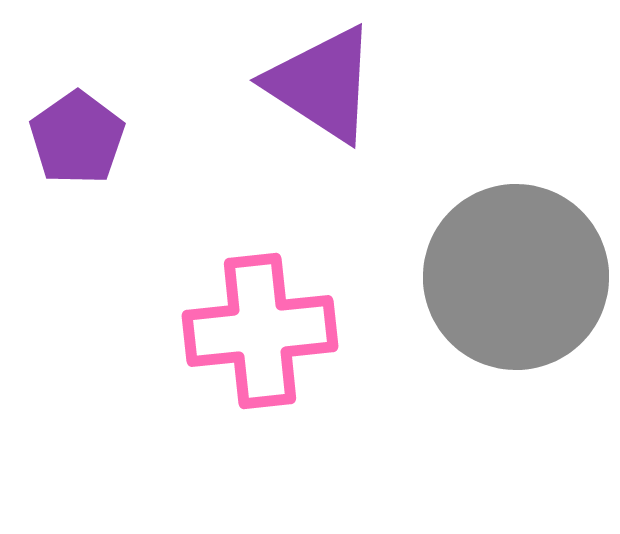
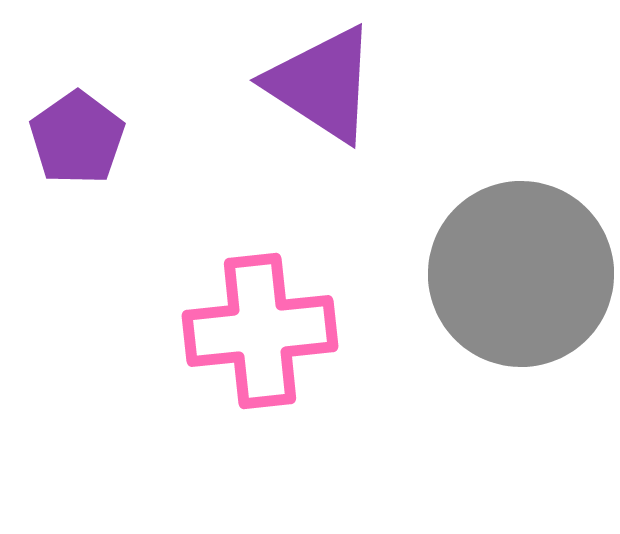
gray circle: moved 5 px right, 3 px up
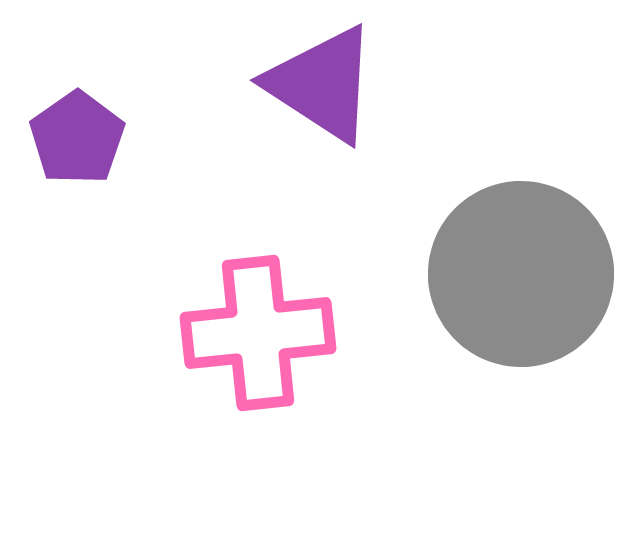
pink cross: moved 2 px left, 2 px down
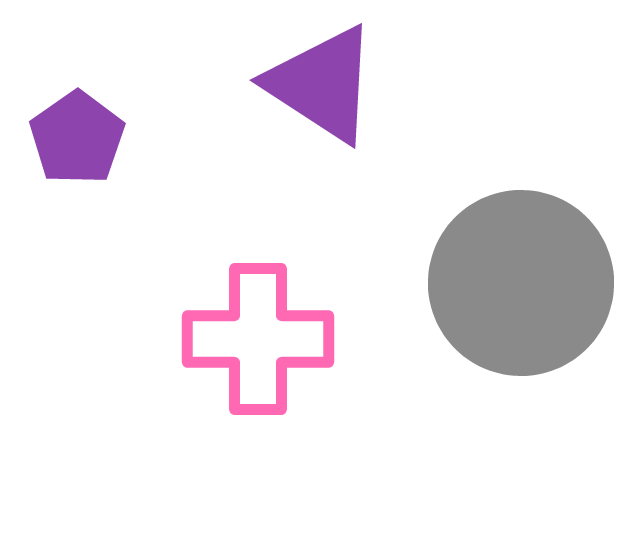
gray circle: moved 9 px down
pink cross: moved 6 px down; rotated 6 degrees clockwise
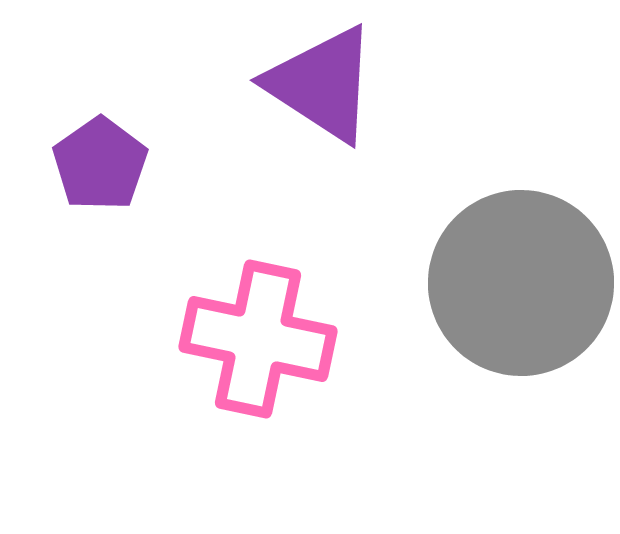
purple pentagon: moved 23 px right, 26 px down
pink cross: rotated 12 degrees clockwise
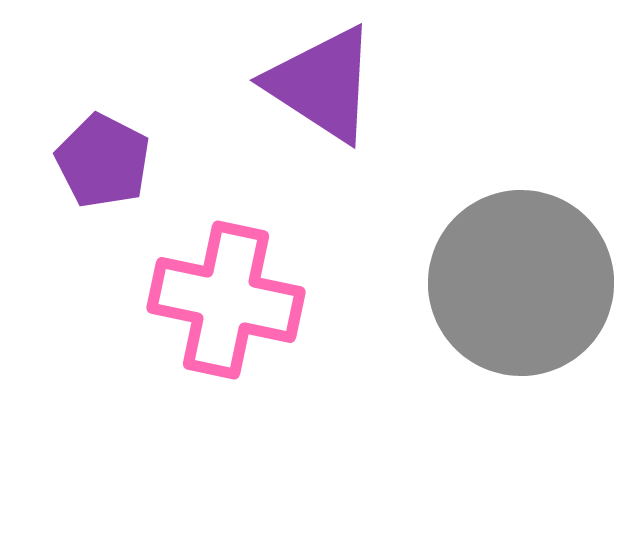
purple pentagon: moved 3 px right, 3 px up; rotated 10 degrees counterclockwise
pink cross: moved 32 px left, 39 px up
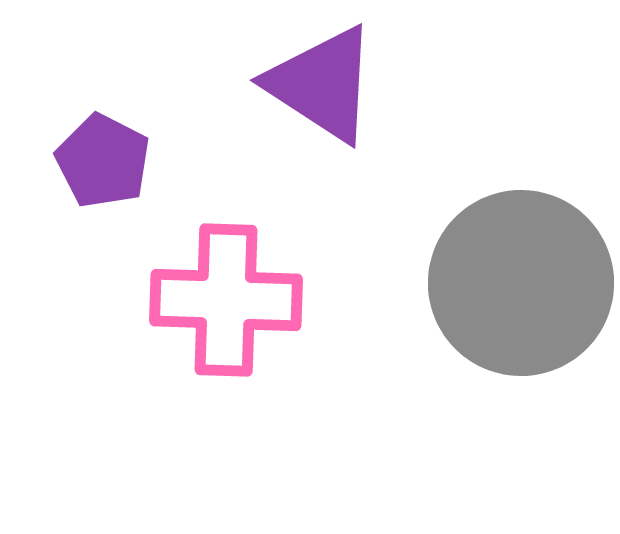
pink cross: rotated 10 degrees counterclockwise
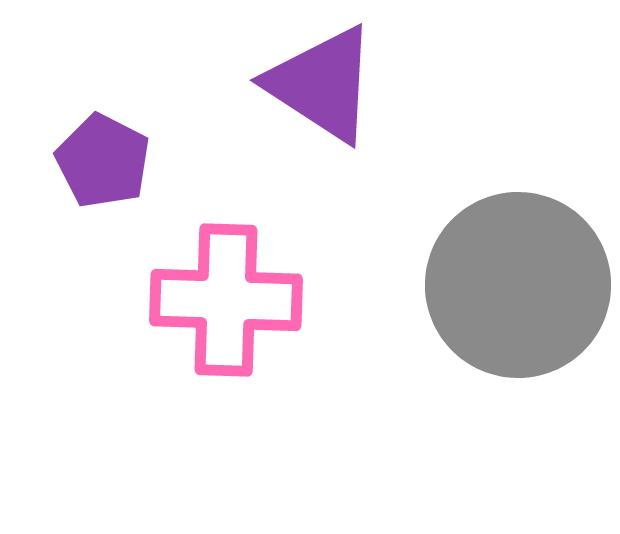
gray circle: moved 3 px left, 2 px down
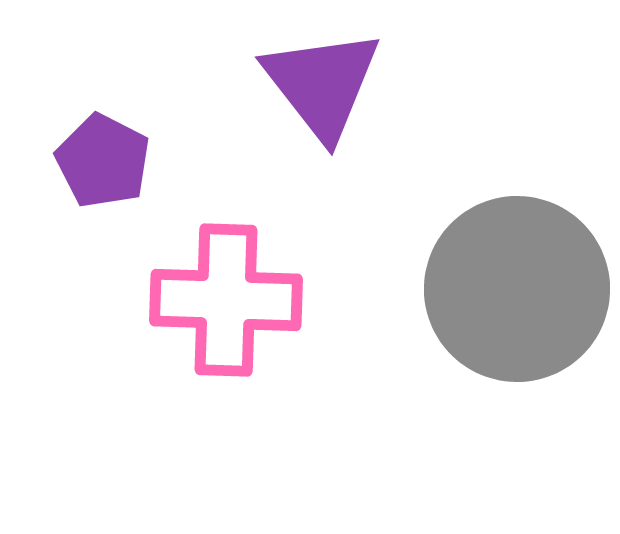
purple triangle: rotated 19 degrees clockwise
gray circle: moved 1 px left, 4 px down
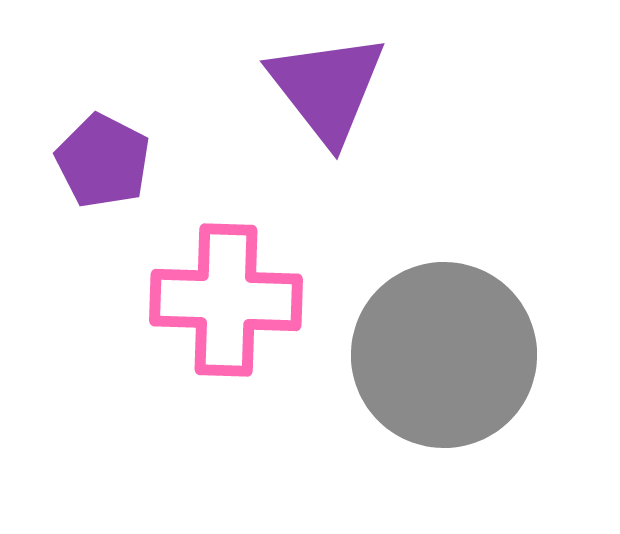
purple triangle: moved 5 px right, 4 px down
gray circle: moved 73 px left, 66 px down
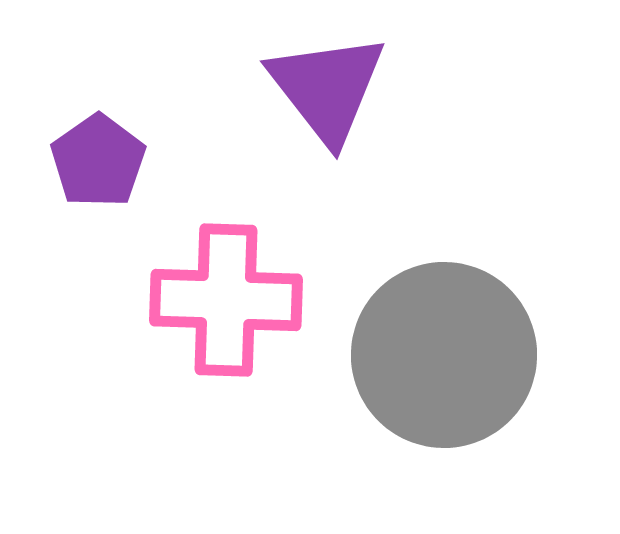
purple pentagon: moved 5 px left; rotated 10 degrees clockwise
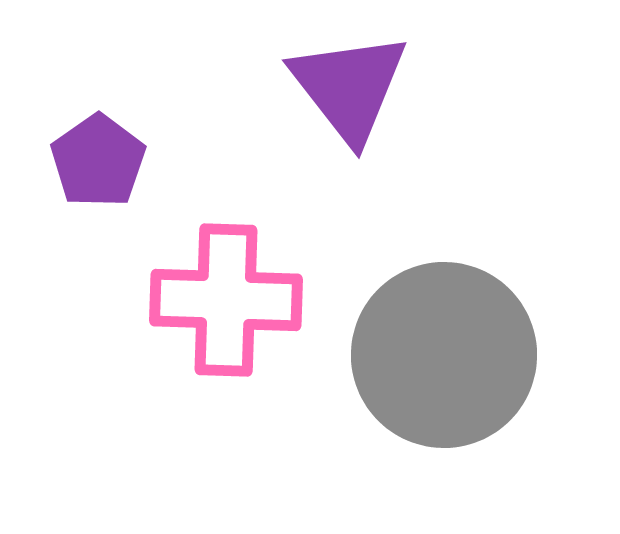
purple triangle: moved 22 px right, 1 px up
